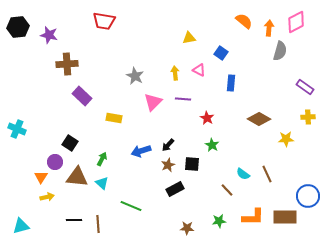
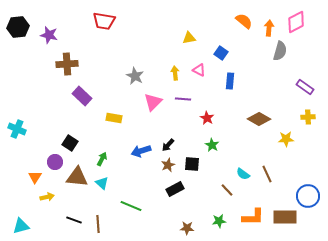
blue rectangle at (231, 83): moved 1 px left, 2 px up
orange triangle at (41, 177): moved 6 px left
black line at (74, 220): rotated 21 degrees clockwise
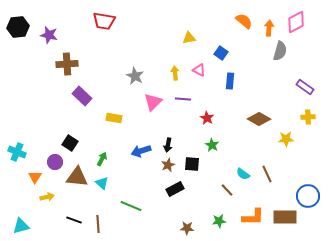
cyan cross at (17, 129): moved 23 px down
black arrow at (168, 145): rotated 32 degrees counterclockwise
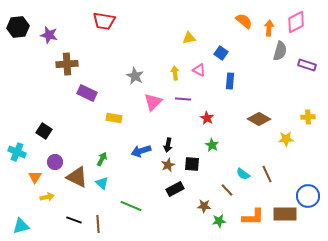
purple rectangle at (305, 87): moved 2 px right, 22 px up; rotated 18 degrees counterclockwise
purple rectangle at (82, 96): moved 5 px right, 3 px up; rotated 18 degrees counterclockwise
black square at (70, 143): moved 26 px left, 12 px up
brown triangle at (77, 177): rotated 20 degrees clockwise
brown rectangle at (285, 217): moved 3 px up
brown star at (187, 228): moved 17 px right, 22 px up
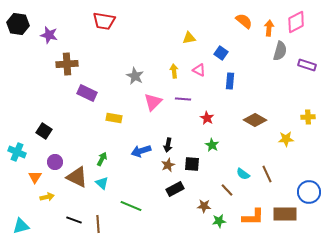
black hexagon at (18, 27): moved 3 px up; rotated 15 degrees clockwise
yellow arrow at (175, 73): moved 1 px left, 2 px up
brown diamond at (259, 119): moved 4 px left, 1 px down
blue circle at (308, 196): moved 1 px right, 4 px up
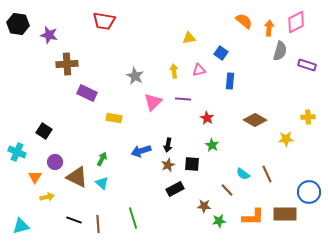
pink triangle at (199, 70): rotated 40 degrees counterclockwise
green line at (131, 206): moved 2 px right, 12 px down; rotated 50 degrees clockwise
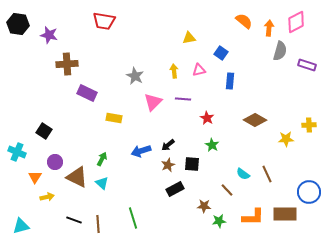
yellow cross at (308, 117): moved 1 px right, 8 px down
black arrow at (168, 145): rotated 40 degrees clockwise
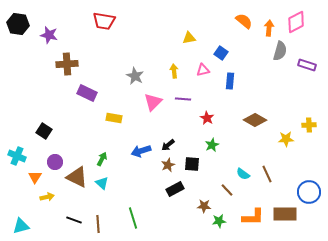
pink triangle at (199, 70): moved 4 px right
green star at (212, 145): rotated 16 degrees clockwise
cyan cross at (17, 152): moved 4 px down
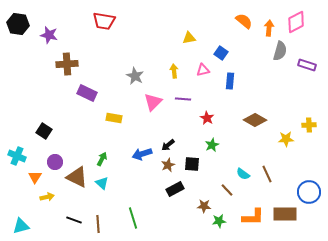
blue arrow at (141, 151): moved 1 px right, 3 px down
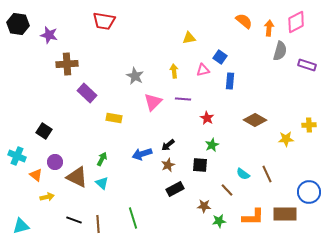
blue square at (221, 53): moved 1 px left, 4 px down
purple rectangle at (87, 93): rotated 18 degrees clockwise
black square at (192, 164): moved 8 px right, 1 px down
orange triangle at (35, 177): moved 1 px right, 2 px up; rotated 24 degrees counterclockwise
